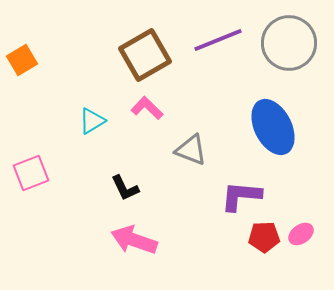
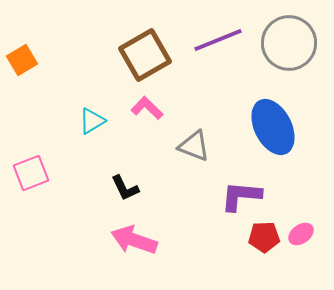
gray triangle: moved 3 px right, 4 px up
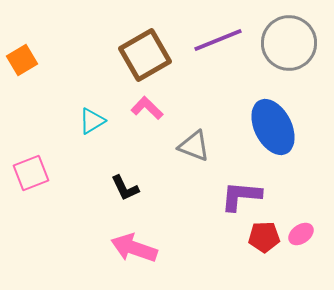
pink arrow: moved 8 px down
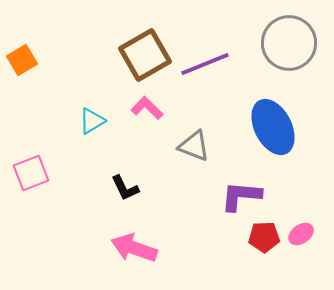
purple line: moved 13 px left, 24 px down
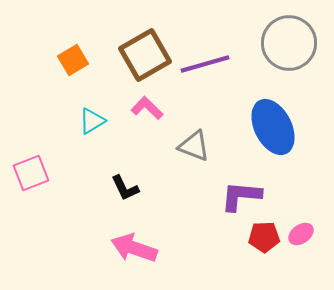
orange square: moved 51 px right
purple line: rotated 6 degrees clockwise
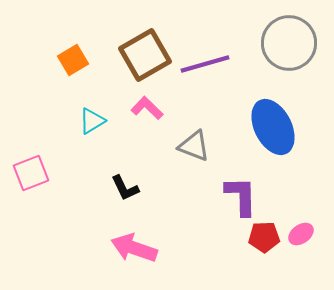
purple L-shape: rotated 84 degrees clockwise
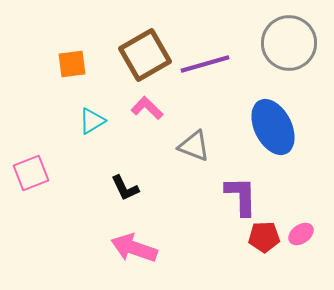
orange square: moved 1 px left, 4 px down; rotated 24 degrees clockwise
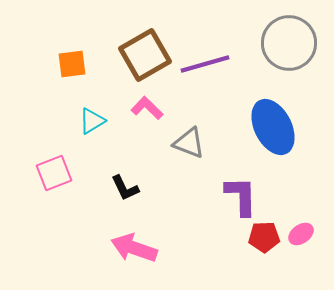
gray triangle: moved 5 px left, 3 px up
pink square: moved 23 px right
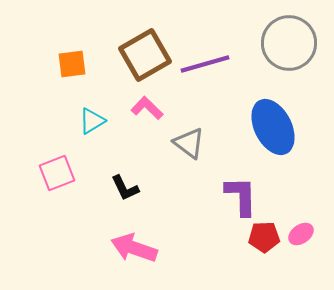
gray triangle: rotated 16 degrees clockwise
pink square: moved 3 px right
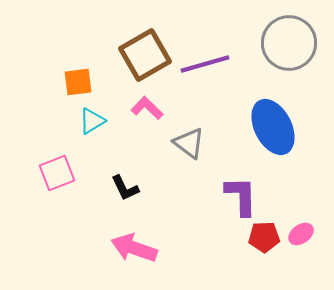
orange square: moved 6 px right, 18 px down
